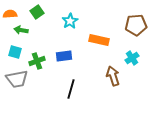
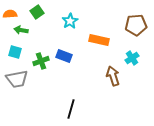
blue rectangle: rotated 28 degrees clockwise
green cross: moved 4 px right
black line: moved 20 px down
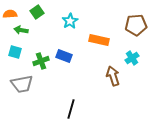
gray trapezoid: moved 5 px right, 5 px down
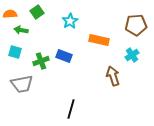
cyan cross: moved 3 px up
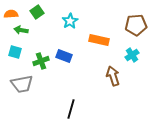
orange semicircle: moved 1 px right
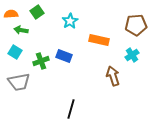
cyan square: rotated 16 degrees clockwise
gray trapezoid: moved 3 px left, 2 px up
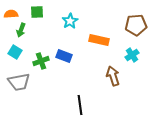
green square: rotated 32 degrees clockwise
green arrow: rotated 80 degrees counterclockwise
black line: moved 9 px right, 4 px up; rotated 24 degrees counterclockwise
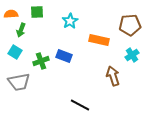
brown pentagon: moved 6 px left
black line: rotated 54 degrees counterclockwise
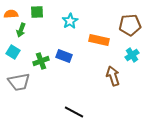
cyan square: moved 2 px left
black line: moved 6 px left, 7 px down
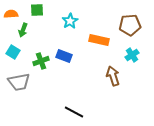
green square: moved 2 px up
green arrow: moved 2 px right
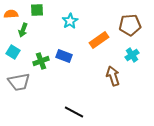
orange rectangle: rotated 48 degrees counterclockwise
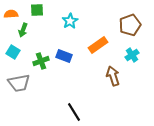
brown pentagon: rotated 15 degrees counterclockwise
orange rectangle: moved 1 px left, 5 px down
gray trapezoid: moved 1 px down
black line: rotated 30 degrees clockwise
